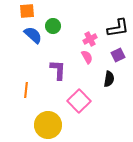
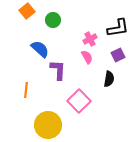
orange square: rotated 35 degrees counterclockwise
green circle: moved 6 px up
blue semicircle: moved 7 px right, 14 px down
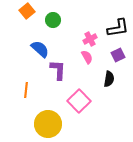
yellow circle: moved 1 px up
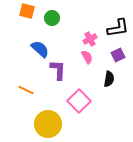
orange square: rotated 35 degrees counterclockwise
green circle: moved 1 px left, 2 px up
orange line: rotated 70 degrees counterclockwise
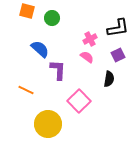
pink semicircle: rotated 24 degrees counterclockwise
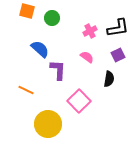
pink cross: moved 8 px up
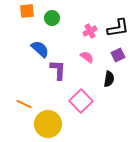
orange square: rotated 21 degrees counterclockwise
orange line: moved 2 px left, 14 px down
pink square: moved 2 px right
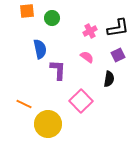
blue semicircle: rotated 36 degrees clockwise
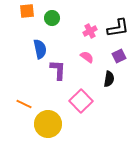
purple square: moved 1 px right, 1 px down
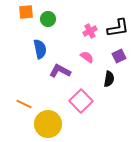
orange square: moved 1 px left, 1 px down
green circle: moved 4 px left, 1 px down
purple L-shape: moved 2 px right, 1 px down; rotated 65 degrees counterclockwise
